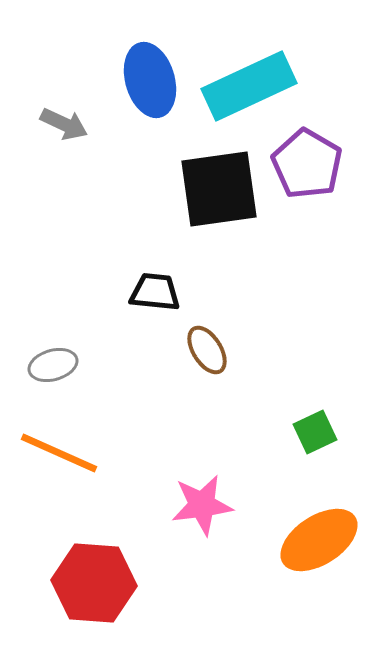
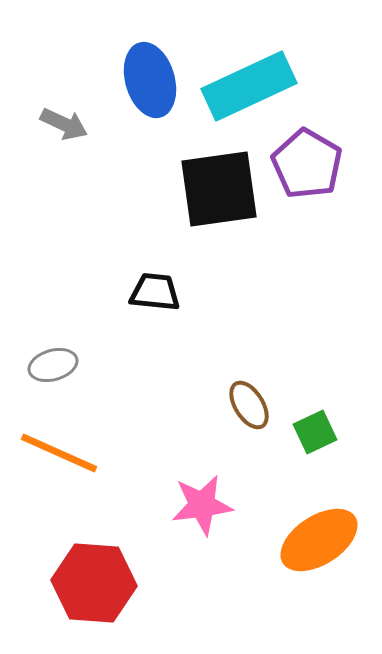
brown ellipse: moved 42 px right, 55 px down
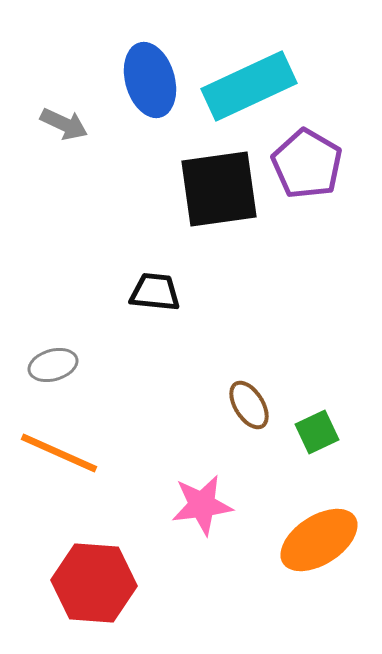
green square: moved 2 px right
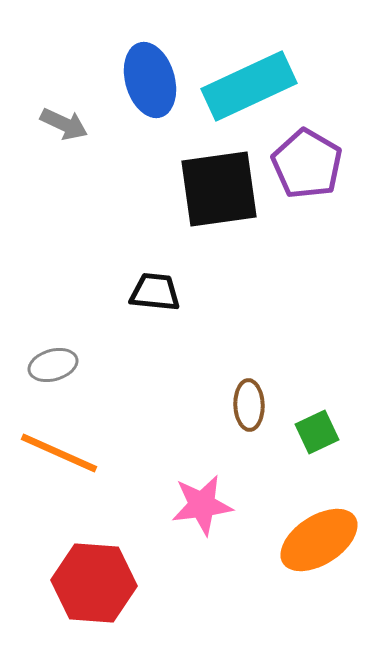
brown ellipse: rotated 30 degrees clockwise
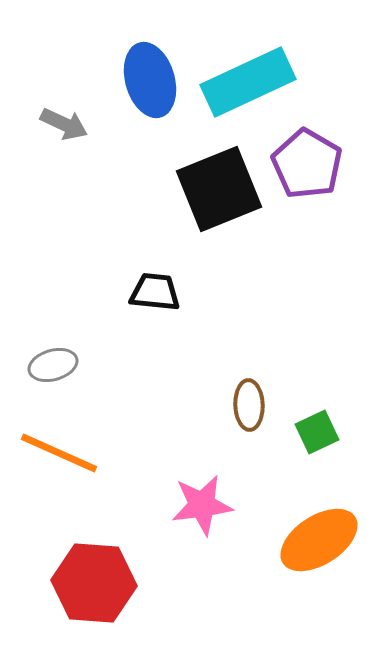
cyan rectangle: moved 1 px left, 4 px up
black square: rotated 14 degrees counterclockwise
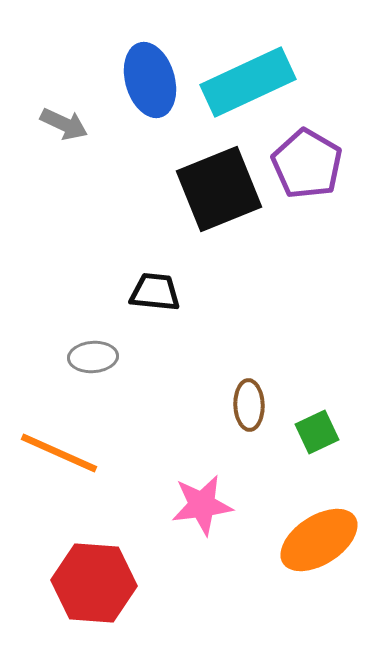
gray ellipse: moved 40 px right, 8 px up; rotated 12 degrees clockwise
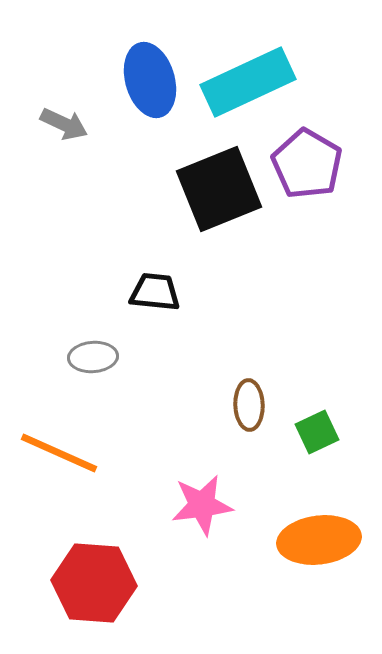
orange ellipse: rotated 26 degrees clockwise
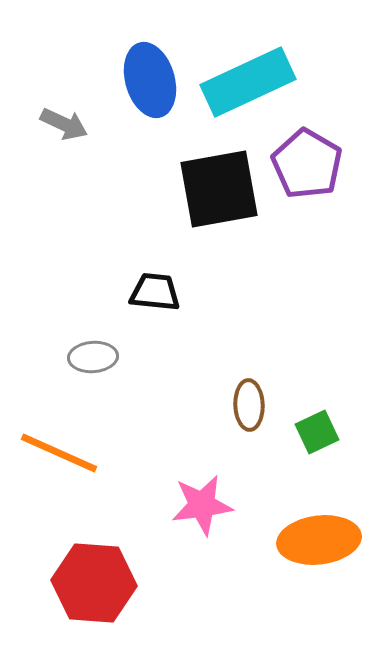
black square: rotated 12 degrees clockwise
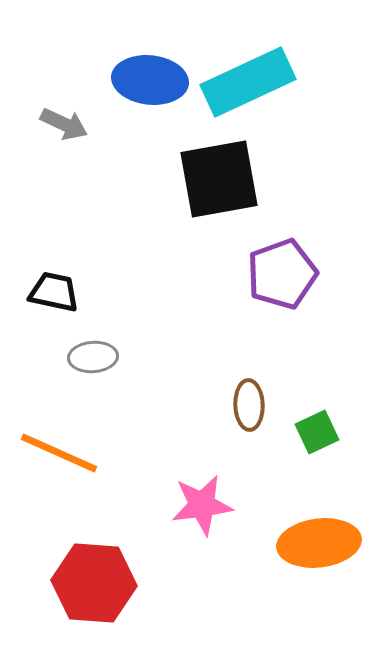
blue ellipse: rotated 68 degrees counterclockwise
purple pentagon: moved 25 px left, 110 px down; rotated 22 degrees clockwise
black square: moved 10 px up
black trapezoid: moved 101 px left; rotated 6 degrees clockwise
orange ellipse: moved 3 px down
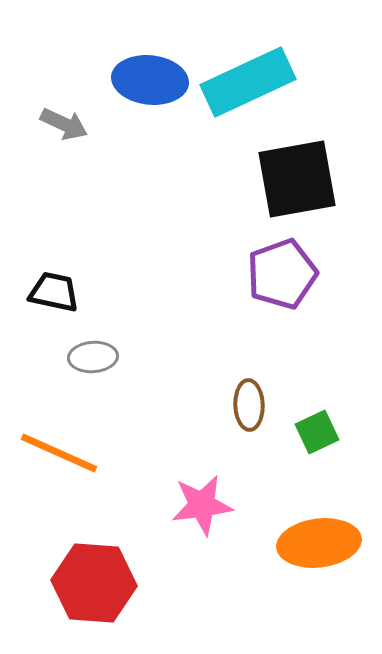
black square: moved 78 px right
